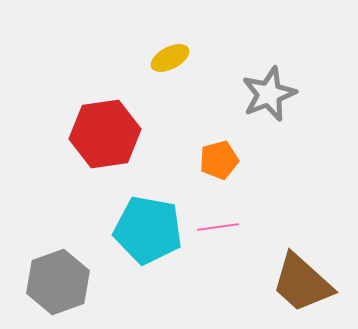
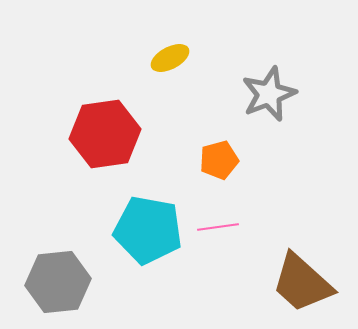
gray hexagon: rotated 14 degrees clockwise
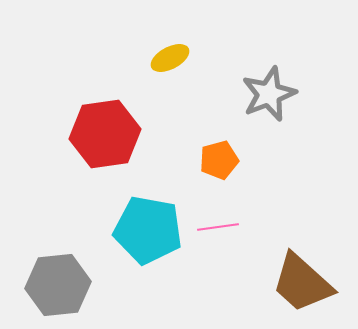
gray hexagon: moved 3 px down
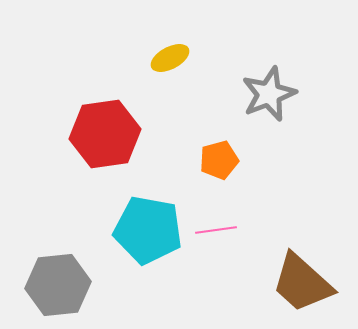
pink line: moved 2 px left, 3 px down
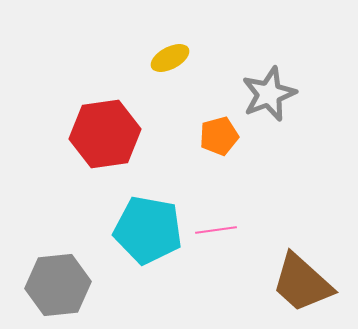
orange pentagon: moved 24 px up
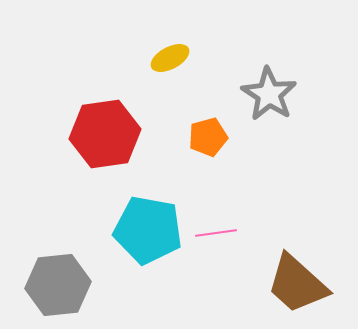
gray star: rotated 18 degrees counterclockwise
orange pentagon: moved 11 px left, 1 px down
pink line: moved 3 px down
brown trapezoid: moved 5 px left, 1 px down
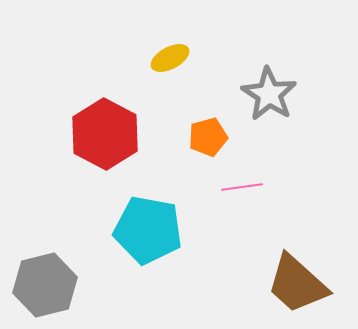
red hexagon: rotated 24 degrees counterclockwise
pink line: moved 26 px right, 46 px up
gray hexagon: moved 13 px left; rotated 8 degrees counterclockwise
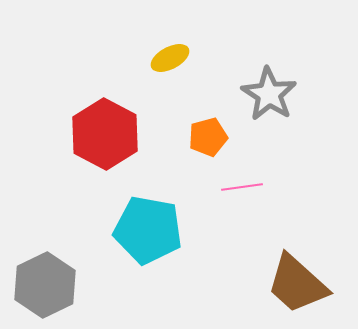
gray hexagon: rotated 12 degrees counterclockwise
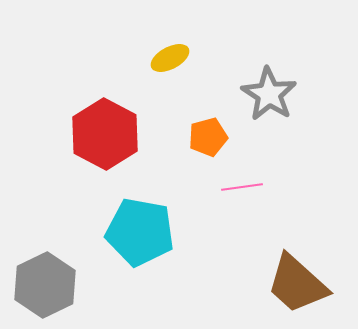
cyan pentagon: moved 8 px left, 2 px down
